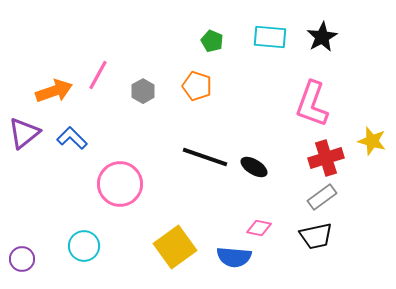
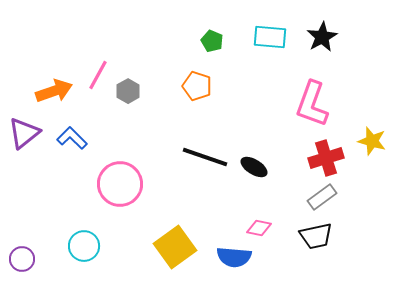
gray hexagon: moved 15 px left
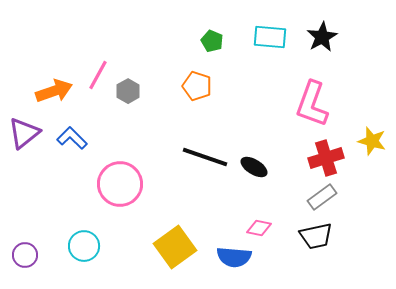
purple circle: moved 3 px right, 4 px up
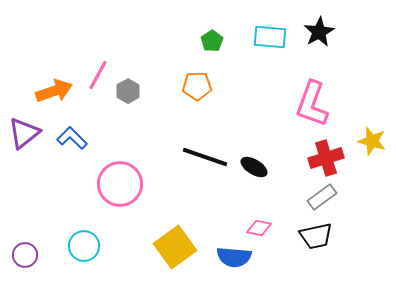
black star: moved 3 px left, 5 px up
green pentagon: rotated 15 degrees clockwise
orange pentagon: rotated 20 degrees counterclockwise
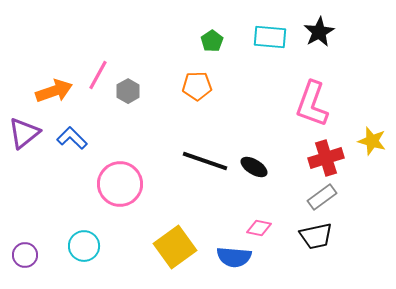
black line: moved 4 px down
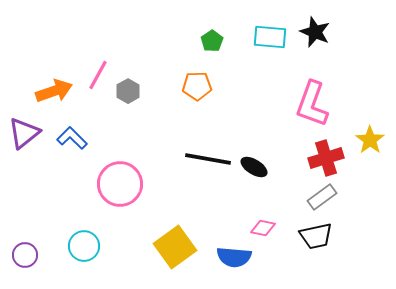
black star: moved 4 px left; rotated 20 degrees counterclockwise
yellow star: moved 2 px left, 1 px up; rotated 20 degrees clockwise
black line: moved 3 px right, 2 px up; rotated 9 degrees counterclockwise
pink diamond: moved 4 px right
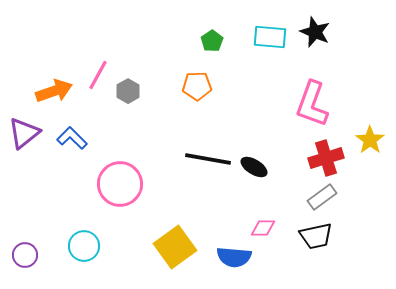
pink diamond: rotated 10 degrees counterclockwise
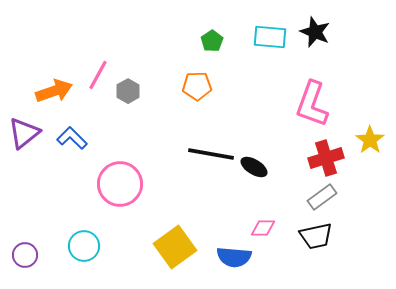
black line: moved 3 px right, 5 px up
